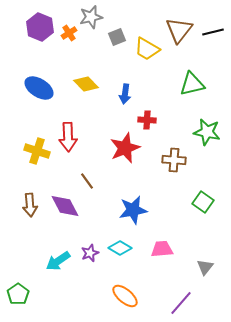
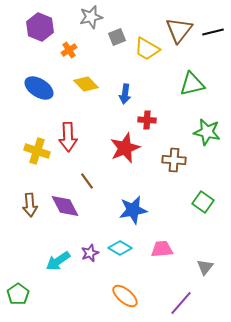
orange cross: moved 17 px down
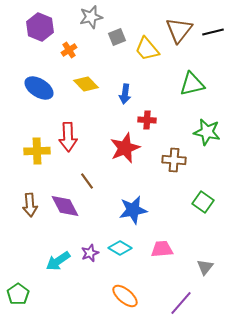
yellow trapezoid: rotated 20 degrees clockwise
yellow cross: rotated 20 degrees counterclockwise
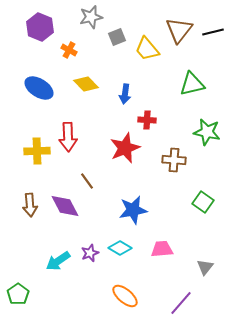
orange cross: rotated 28 degrees counterclockwise
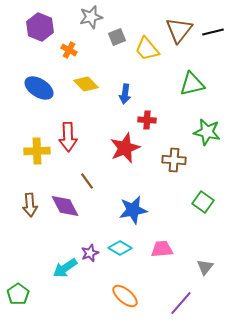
cyan arrow: moved 7 px right, 7 px down
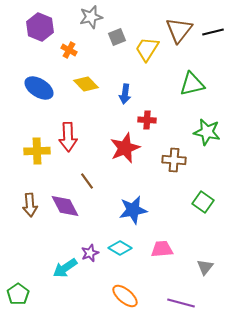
yellow trapezoid: rotated 72 degrees clockwise
purple line: rotated 64 degrees clockwise
